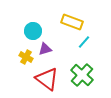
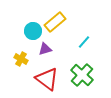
yellow rectangle: moved 17 px left; rotated 60 degrees counterclockwise
yellow cross: moved 5 px left, 2 px down
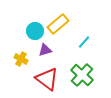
yellow rectangle: moved 3 px right, 2 px down
cyan circle: moved 2 px right
purple triangle: moved 1 px down
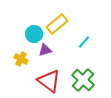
yellow rectangle: moved 1 px left
cyan circle: moved 1 px left, 3 px down
green cross: moved 1 px right, 5 px down
red triangle: moved 2 px right, 2 px down
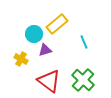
cyan line: rotated 64 degrees counterclockwise
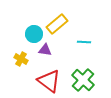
cyan line: rotated 64 degrees counterclockwise
purple triangle: rotated 24 degrees clockwise
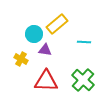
red triangle: moved 3 px left; rotated 35 degrees counterclockwise
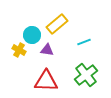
cyan circle: moved 2 px left, 1 px down
cyan line: rotated 24 degrees counterclockwise
purple triangle: moved 2 px right
yellow cross: moved 2 px left, 9 px up
green cross: moved 3 px right, 5 px up; rotated 10 degrees clockwise
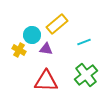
purple triangle: moved 1 px left, 1 px up
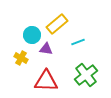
cyan line: moved 6 px left
yellow cross: moved 2 px right, 8 px down
